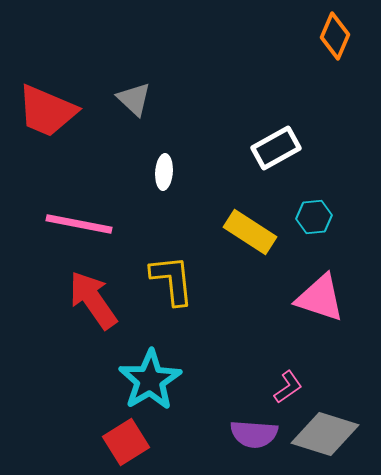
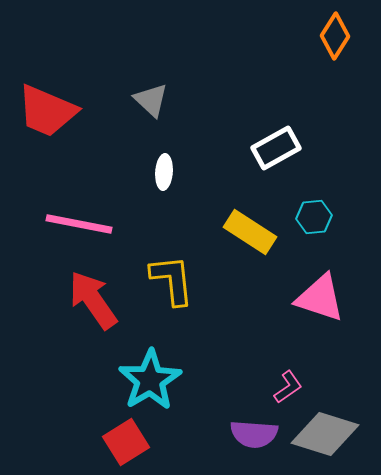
orange diamond: rotated 9 degrees clockwise
gray triangle: moved 17 px right, 1 px down
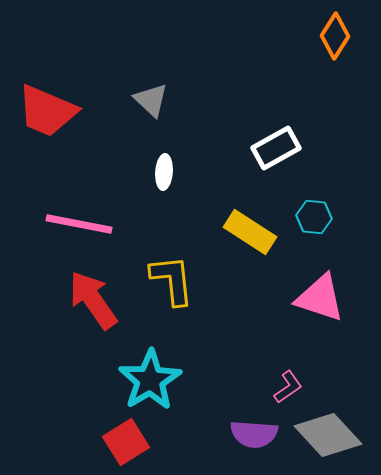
cyan hexagon: rotated 12 degrees clockwise
gray diamond: moved 3 px right, 1 px down; rotated 30 degrees clockwise
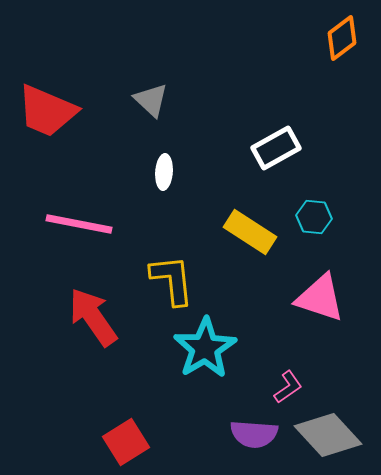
orange diamond: moved 7 px right, 2 px down; rotated 21 degrees clockwise
red arrow: moved 17 px down
cyan star: moved 55 px right, 32 px up
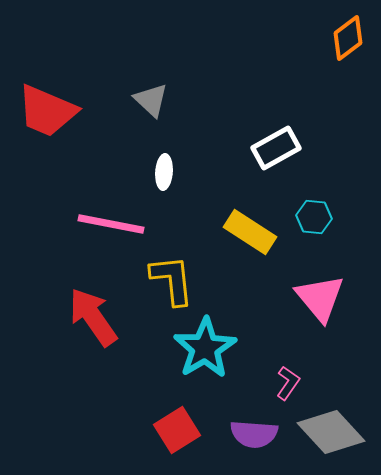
orange diamond: moved 6 px right
pink line: moved 32 px right
pink triangle: rotated 32 degrees clockwise
pink L-shape: moved 4 px up; rotated 20 degrees counterclockwise
gray diamond: moved 3 px right, 3 px up
red square: moved 51 px right, 12 px up
